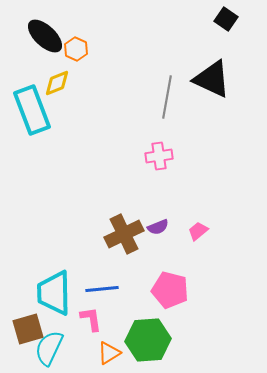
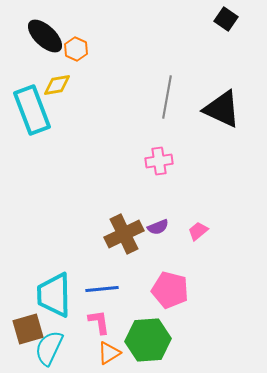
black triangle: moved 10 px right, 30 px down
yellow diamond: moved 2 px down; rotated 12 degrees clockwise
pink cross: moved 5 px down
cyan trapezoid: moved 2 px down
pink L-shape: moved 8 px right, 3 px down
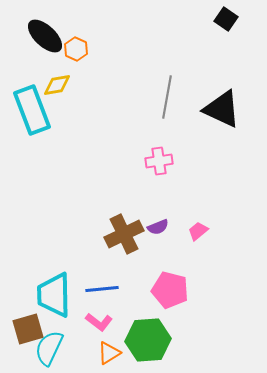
pink L-shape: rotated 136 degrees clockwise
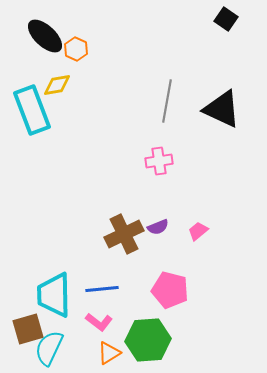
gray line: moved 4 px down
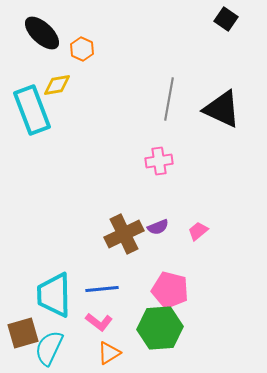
black ellipse: moved 3 px left, 3 px up
orange hexagon: moved 6 px right
gray line: moved 2 px right, 2 px up
brown square: moved 5 px left, 4 px down
green hexagon: moved 12 px right, 12 px up
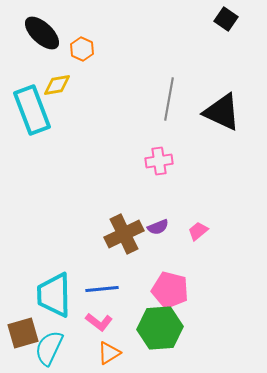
black triangle: moved 3 px down
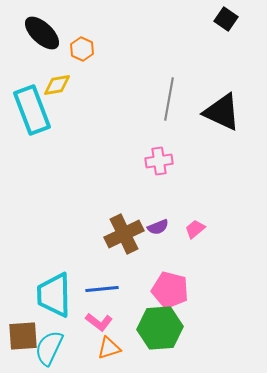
pink trapezoid: moved 3 px left, 2 px up
brown square: moved 3 px down; rotated 12 degrees clockwise
orange triangle: moved 5 px up; rotated 15 degrees clockwise
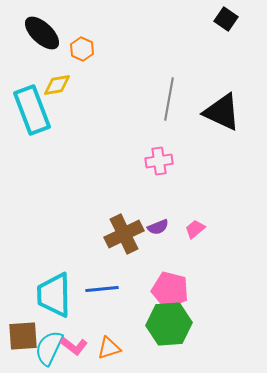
pink L-shape: moved 25 px left, 24 px down
green hexagon: moved 9 px right, 4 px up
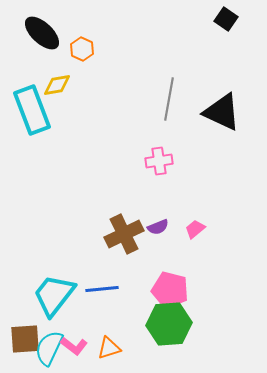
cyan trapezoid: rotated 39 degrees clockwise
brown square: moved 2 px right, 3 px down
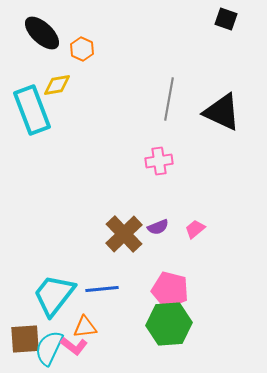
black square: rotated 15 degrees counterclockwise
brown cross: rotated 18 degrees counterclockwise
orange triangle: moved 24 px left, 21 px up; rotated 10 degrees clockwise
